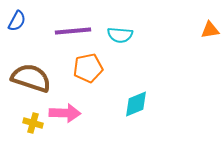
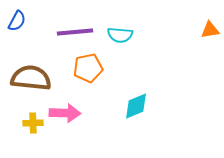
purple line: moved 2 px right, 1 px down
brown semicircle: rotated 12 degrees counterclockwise
cyan diamond: moved 2 px down
yellow cross: rotated 18 degrees counterclockwise
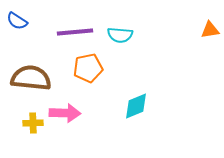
blue semicircle: rotated 95 degrees clockwise
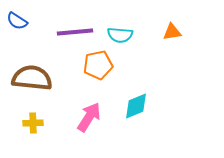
orange triangle: moved 38 px left, 2 px down
orange pentagon: moved 10 px right, 3 px up
brown semicircle: moved 1 px right
pink arrow: moved 24 px right, 4 px down; rotated 60 degrees counterclockwise
